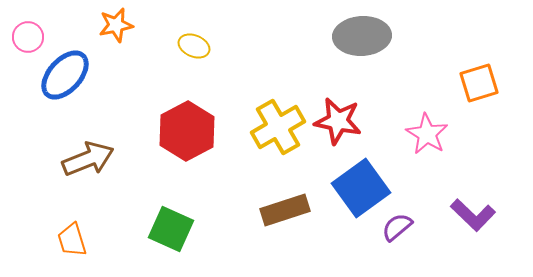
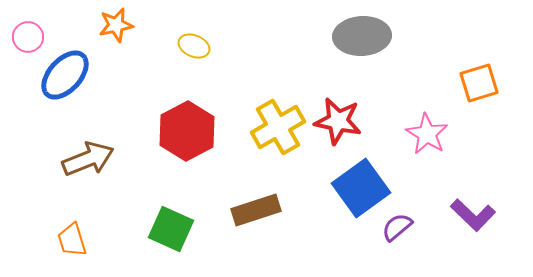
brown rectangle: moved 29 px left
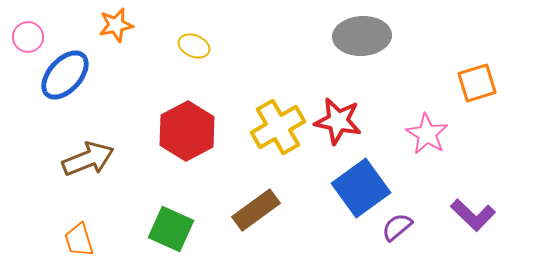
orange square: moved 2 px left
brown rectangle: rotated 18 degrees counterclockwise
orange trapezoid: moved 7 px right
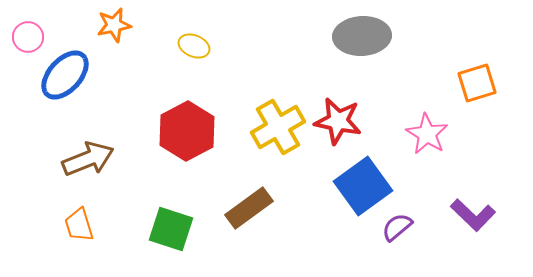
orange star: moved 2 px left
blue square: moved 2 px right, 2 px up
brown rectangle: moved 7 px left, 2 px up
green square: rotated 6 degrees counterclockwise
orange trapezoid: moved 15 px up
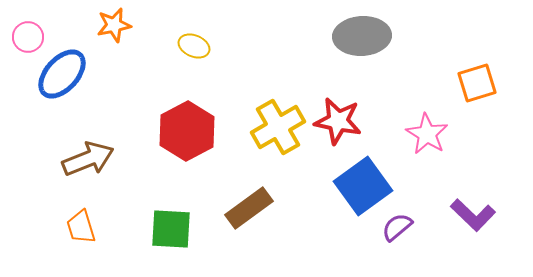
blue ellipse: moved 3 px left, 1 px up
orange trapezoid: moved 2 px right, 2 px down
green square: rotated 15 degrees counterclockwise
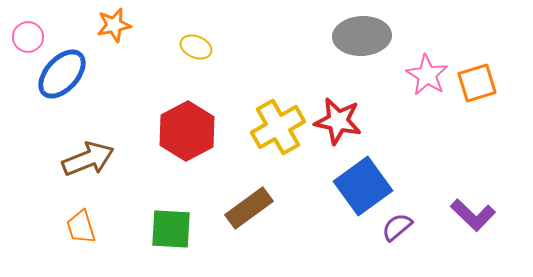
yellow ellipse: moved 2 px right, 1 px down
pink star: moved 59 px up
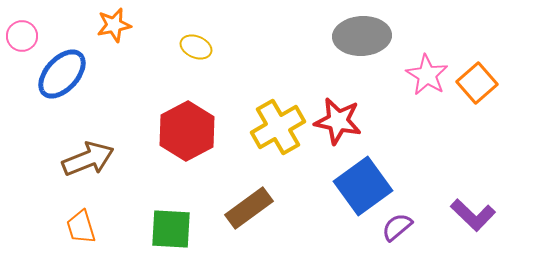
pink circle: moved 6 px left, 1 px up
orange square: rotated 24 degrees counterclockwise
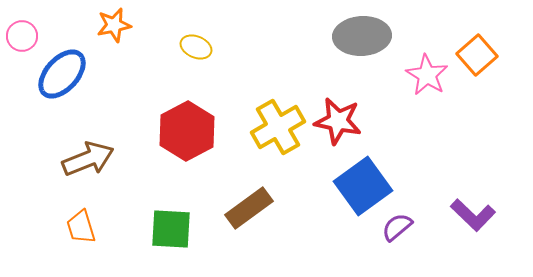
orange square: moved 28 px up
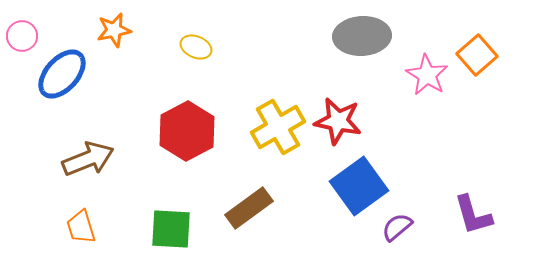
orange star: moved 5 px down
blue square: moved 4 px left
purple L-shape: rotated 30 degrees clockwise
